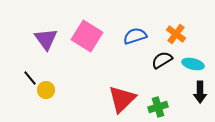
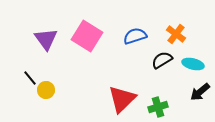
black arrow: rotated 50 degrees clockwise
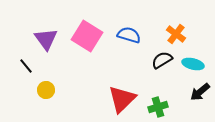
blue semicircle: moved 6 px left, 1 px up; rotated 35 degrees clockwise
black line: moved 4 px left, 12 px up
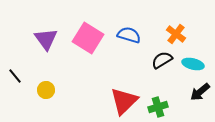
pink square: moved 1 px right, 2 px down
black line: moved 11 px left, 10 px down
red triangle: moved 2 px right, 2 px down
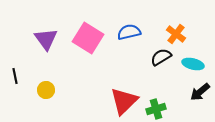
blue semicircle: moved 3 px up; rotated 30 degrees counterclockwise
black semicircle: moved 1 px left, 3 px up
black line: rotated 28 degrees clockwise
green cross: moved 2 px left, 2 px down
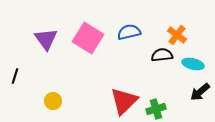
orange cross: moved 1 px right, 1 px down
black semicircle: moved 1 px right, 2 px up; rotated 25 degrees clockwise
black line: rotated 28 degrees clockwise
yellow circle: moved 7 px right, 11 px down
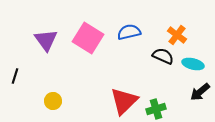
purple triangle: moved 1 px down
black semicircle: moved 1 px right, 1 px down; rotated 30 degrees clockwise
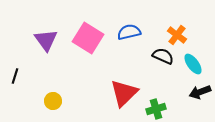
cyan ellipse: rotated 40 degrees clockwise
black arrow: rotated 20 degrees clockwise
red triangle: moved 8 px up
